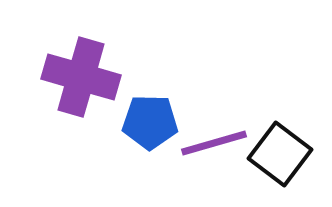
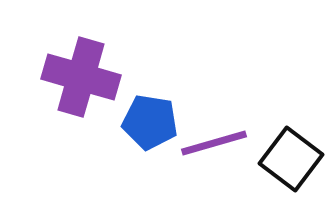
blue pentagon: rotated 8 degrees clockwise
black square: moved 11 px right, 5 px down
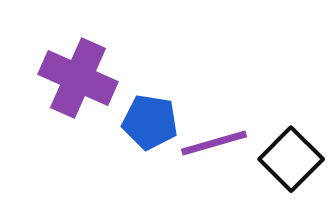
purple cross: moved 3 px left, 1 px down; rotated 8 degrees clockwise
black square: rotated 8 degrees clockwise
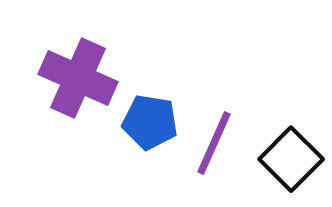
purple line: rotated 50 degrees counterclockwise
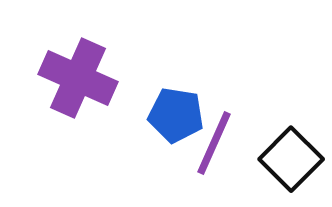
blue pentagon: moved 26 px right, 7 px up
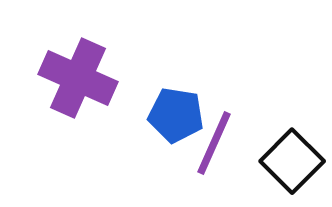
black square: moved 1 px right, 2 px down
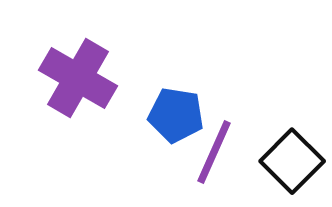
purple cross: rotated 6 degrees clockwise
purple line: moved 9 px down
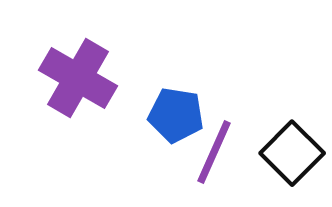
black square: moved 8 px up
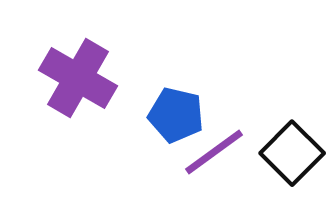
blue pentagon: rotated 4 degrees clockwise
purple line: rotated 30 degrees clockwise
